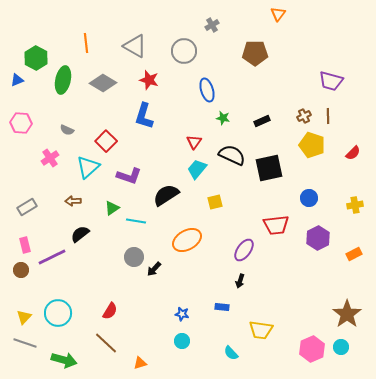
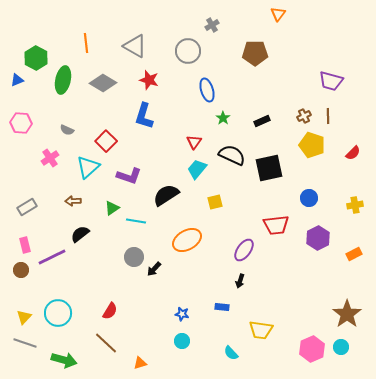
gray circle at (184, 51): moved 4 px right
green star at (223, 118): rotated 24 degrees clockwise
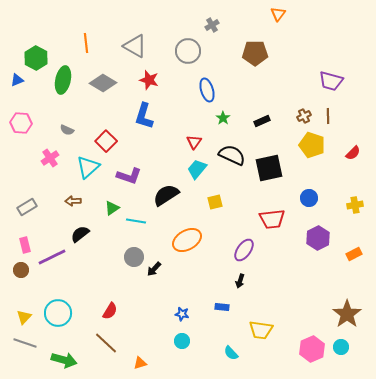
red trapezoid at (276, 225): moved 4 px left, 6 px up
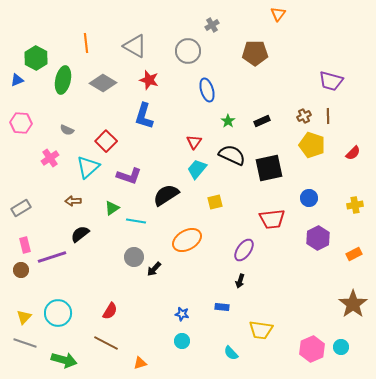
green star at (223, 118): moved 5 px right, 3 px down
gray rectangle at (27, 207): moved 6 px left, 1 px down
purple line at (52, 257): rotated 8 degrees clockwise
brown star at (347, 314): moved 6 px right, 10 px up
brown line at (106, 343): rotated 15 degrees counterclockwise
